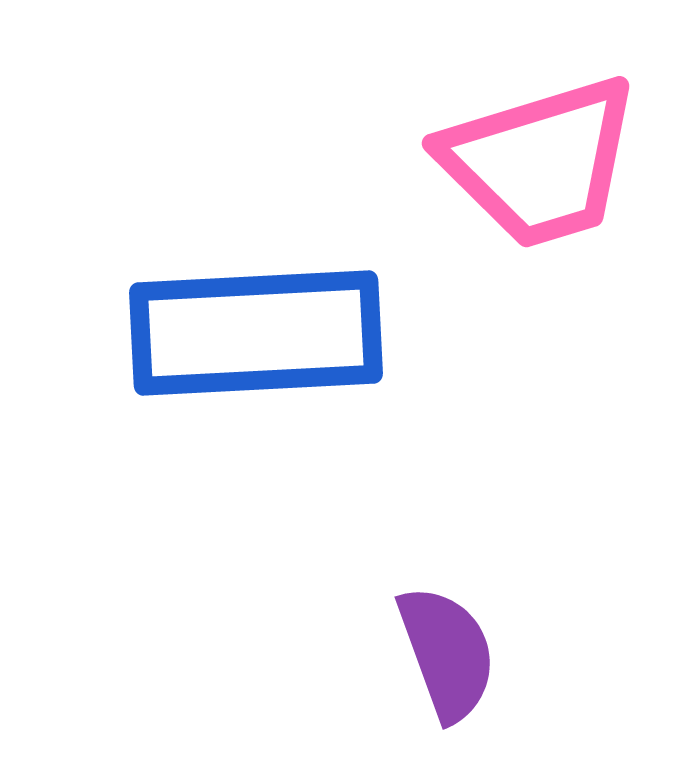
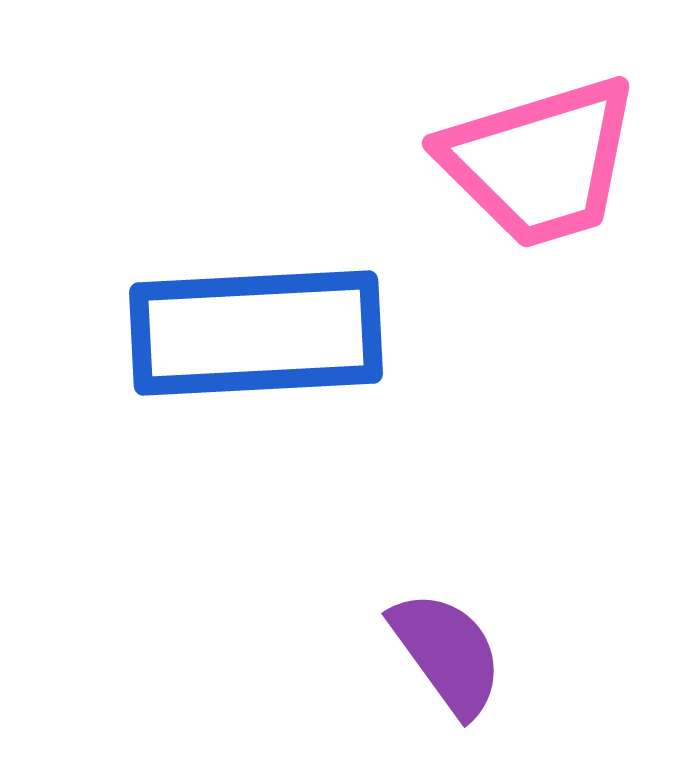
purple semicircle: rotated 16 degrees counterclockwise
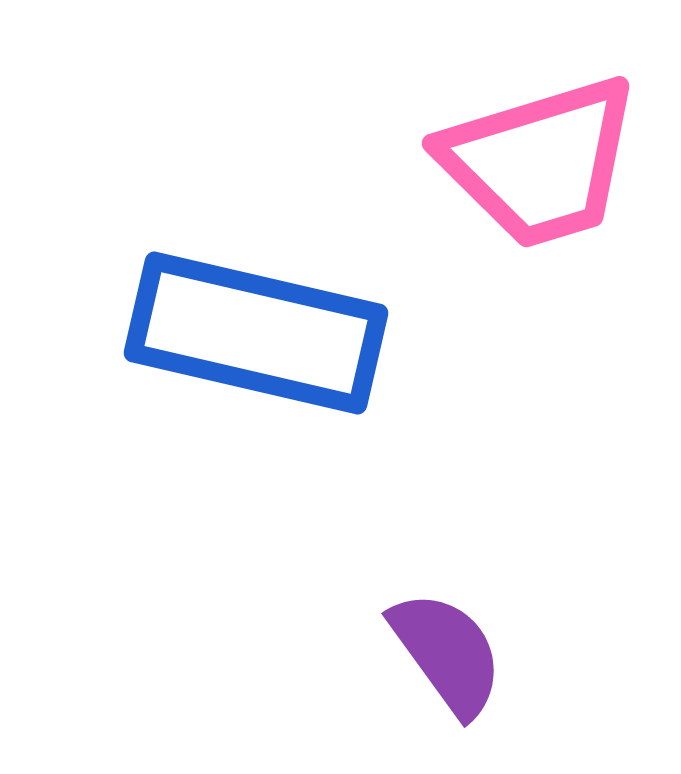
blue rectangle: rotated 16 degrees clockwise
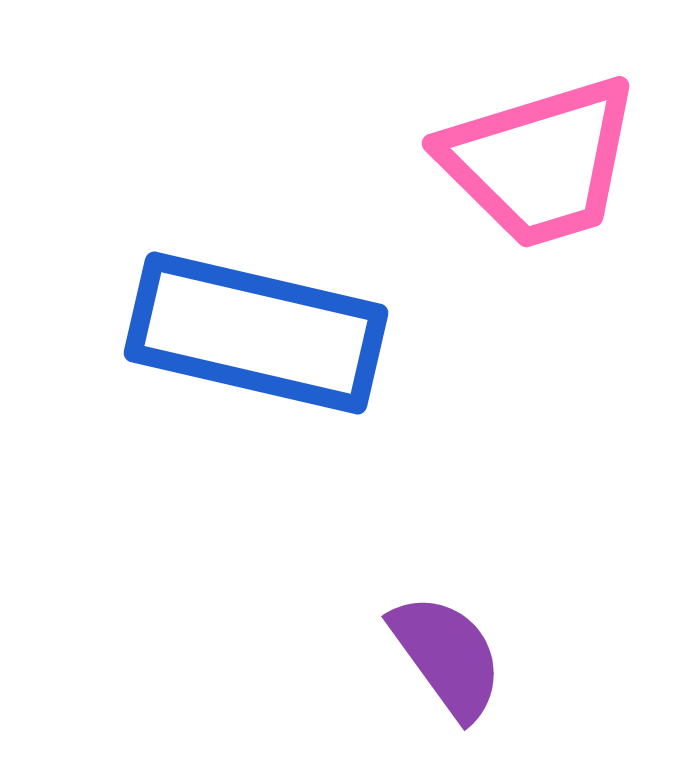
purple semicircle: moved 3 px down
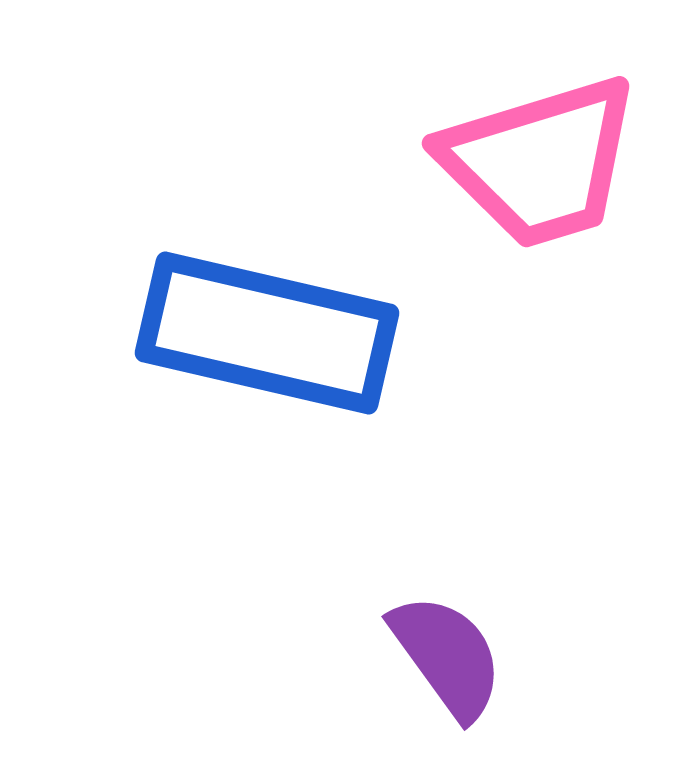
blue rectangle: moved 11 px right
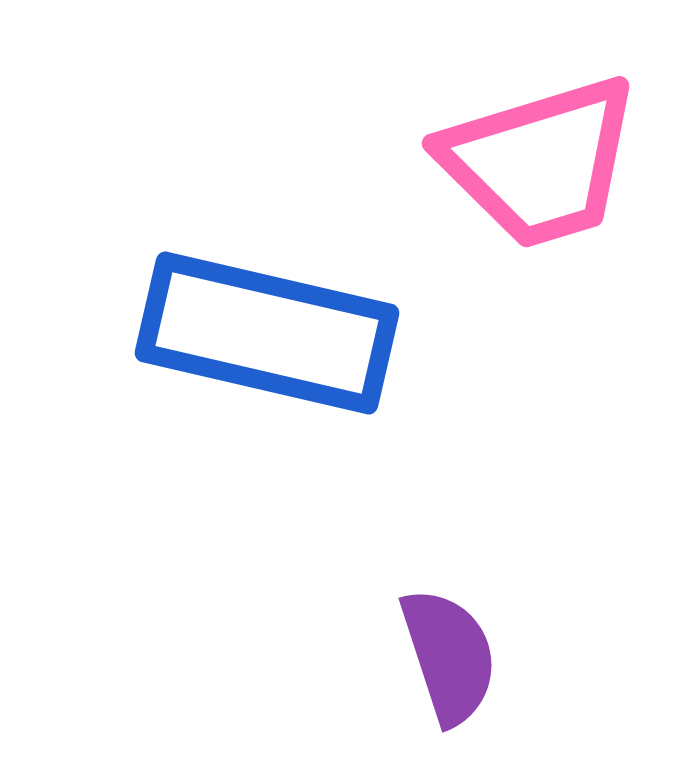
purple semicircle: moved 2 px right; rotated 18 degrees clockwise
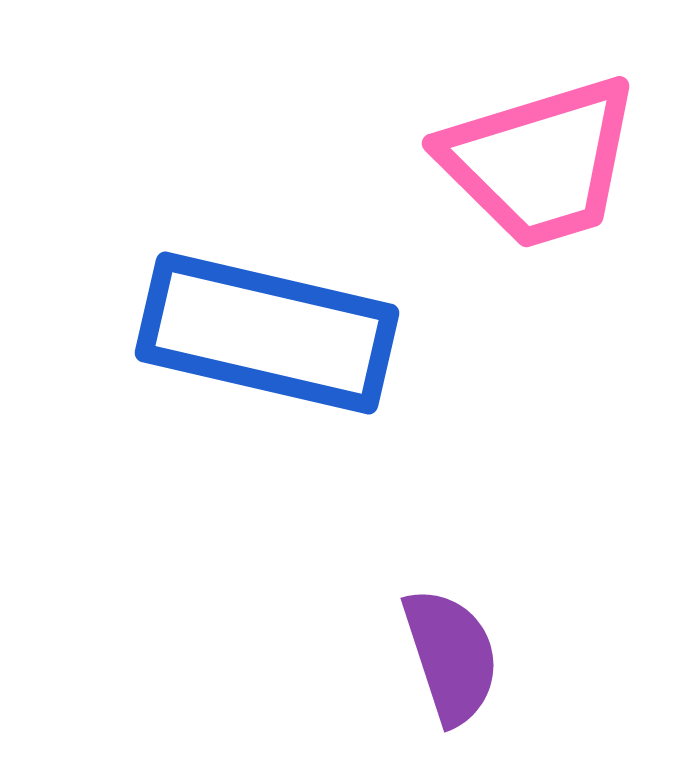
purple semicircle: moved 2 px right
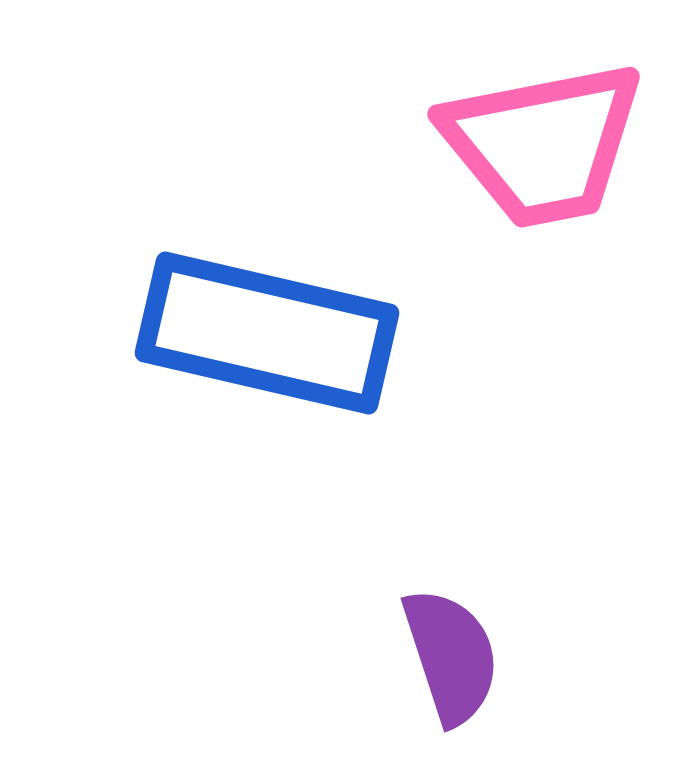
pink trapezoid: moved 3 px right, 18 px up; rotated 6 degrees clockwise
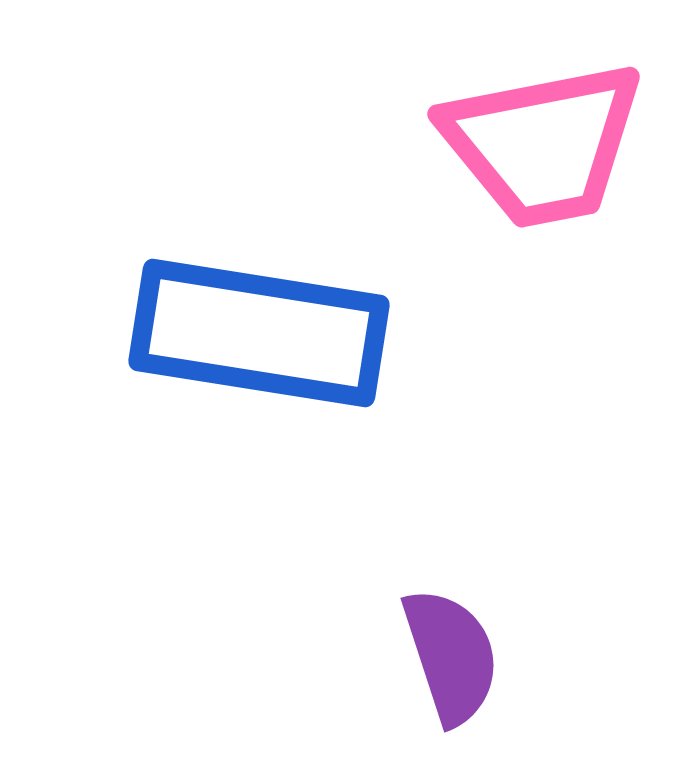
blue rectangle: moved 8 px left; rotated 4 degrees counterclockwise
